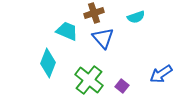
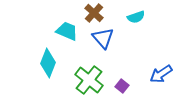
brown cross: rotated 30 degrees counterclockwise
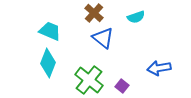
cyan trapezoid: moved 17 px left
blue triangle: rotated 10 degrees counterclockwise
blue arrow: moved 2 px left, 6 px up; rotated 25 degrees clockwise
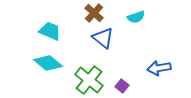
cyan diamond: rotated 72 degrees counterclockwise
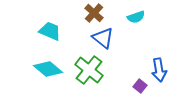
cyan diamond: moved 6 px down
blue arrow: moved 2 px down; rotated 90 degrees counterclockwise
green cross: moved 10 px up
purple square: moved 18 px right
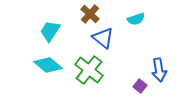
brown cross: moved 4 px left, 1 px down
cyan semicircle: moved 2 px down
cyan trapezoid: rotated 80 degrees counterclockwise
cyan diamond: moved 4 px up
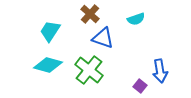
blue triangle: rotated 20 degrees counterclockwise
cyan diamond: rotated 24 degrees counterclockwise
blue arrow: moved 1 px right, 1 px down
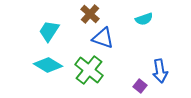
cyan semicircle: moved 8 px right
cyan trapezoid: moved 1 px left
cyan diamond: rotated 16 degrees clockwise
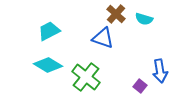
brown cross: moved 26 px right
cyan semicircle: rotated 36 degrees clockwise
cyan trapezoid: rotated 30 degrees clockwise
green cross: moved 3 px left, 7 px down
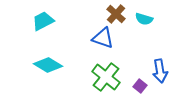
cyan trapezoid: moved 6 px left, 10 px up
green cross: moved 20 px right
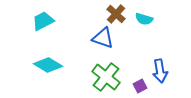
purple square: rotated 24 degrees clockwise
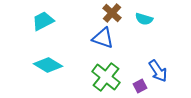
brown cross: moved 4 px left, 1 px up
blue arrow: moved 2 px left; rotated 25 degrees counterclockwise
